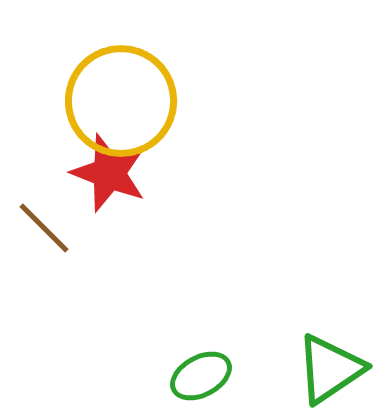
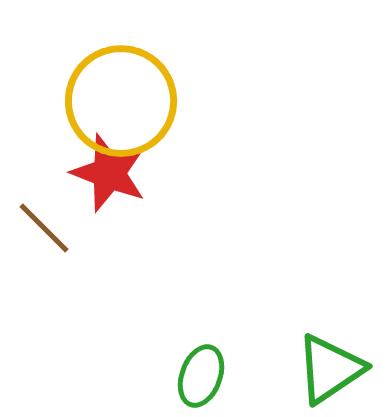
green ellipse: rotated 42 degrees counterclockwise
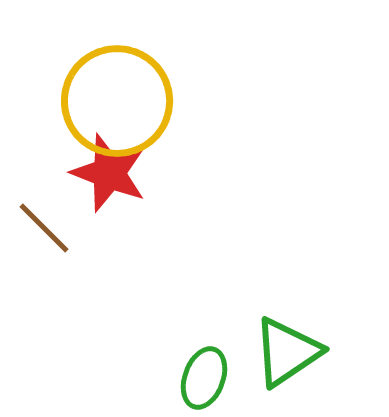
yellow circle: moved 4 px left
green triangle: moved 43 px left, 17 px up
green ellipse: moved 3 px right, 2 px down
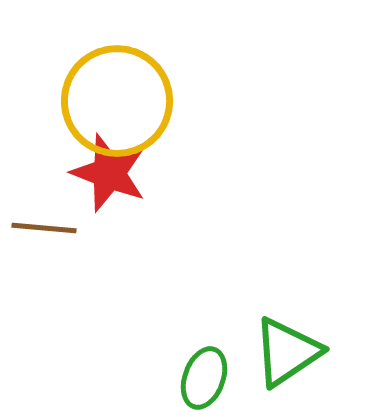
brown line: rotated 40 degrees counterclockwise
